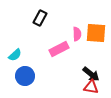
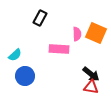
orange square: rotated 20 degrees clockwise
pink rectangle: rotated 30 degrees clockwise
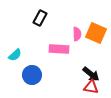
blue circle: moved 7 px right, 1 px up
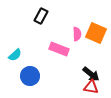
black rectangle: moved 1 px right, 2 px up
pink rectangle: rotated 18 degrees clockwise
blue circle: moved 2 px left, 1 px down
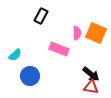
pink semicircle: moved 1 px up
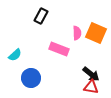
blue circle: moved 1 px right, 2 px down
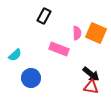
black rectangle: moved 3 px right
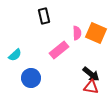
black rectangle: rotated 42 degrees counterclockwise
pink rectangle: moved 1 px down; rotated 60 degrees counterclockwise
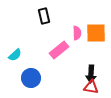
orange square: rotated 25 degrees counterclockwise
black arrow: rotated 54 degrees clockwise
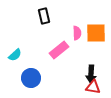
red triangle: moved 2 px right
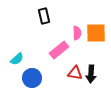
cyan semicircle: moved 2 px right, 4 px down
blue circle: moved 1 px right
red triangle: moved 18 px left, 14 px up
